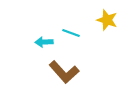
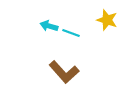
cyan arrow: moved 5 px right, 16 px up; rotated 18 degrees clockwise
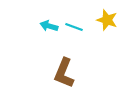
cyan line: moved 3 px right, 6 px up
brown L-shape: moved 1 px down; rotated 64 degrees clockwise
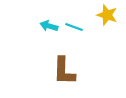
yellow star: moved 5 px up
brown L-shape: moved 2 px up; rotated 20 degrees counterclockwise
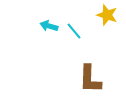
cyan line: moved 4 px down; rotated 30 degrees clockwise
brown L-shape: moved 26 px right, 8 px down
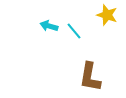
brown L-shape: moved 2 px up; rotated 8 degrees clockwise
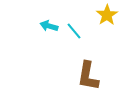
yellow star: rotated 20 degrees clockwise
brown L-shape: moved 2 px left, 1 px up
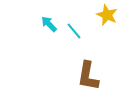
yellow star: rotated 15 degrees counterclockwise
cyan arrow: moved 2 px up; rotated 30 degrees clockwise
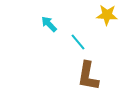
yellow star: rotated 20 degrees counterclockwise
cyan line: moved 4 px right, 11 px down
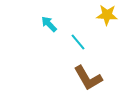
brown L-shape: moved 2 px down; rotated 40 degrees counterclockwise
